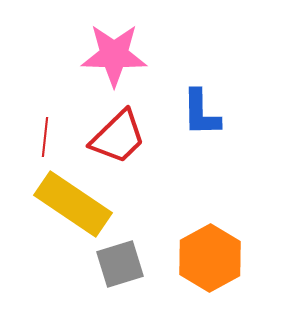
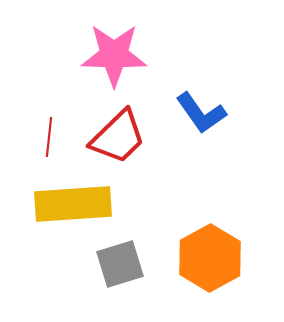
blue L-shape: rotated 34 degrees counterclockwise
red line: moved 4 px right
yellow rectangle: rotated 38 degrees counterclockwise
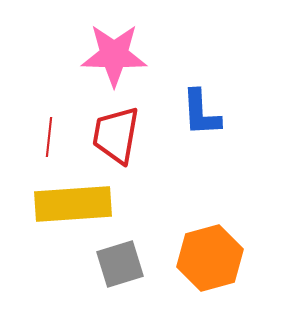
blue L-shape: rotated 32 degrees clockwise
red trapezoid: moved 2 px left, 2 px up; rotated 144 degrees clockwise
orange hexagon: rotated 14 degrees clockwise
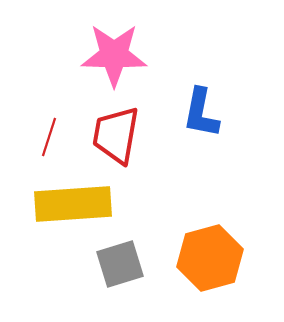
blue L-shape: rotated 14 degrees clockwise
red line: rotated 12 degrees clockwise
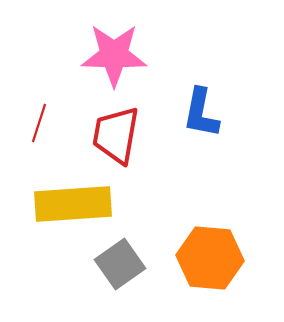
red line: moved 10 px left, 14 px up
orange hexagon: rotated 20 degrees clockwise
gray square: rotated 18 degrees counterclockwise
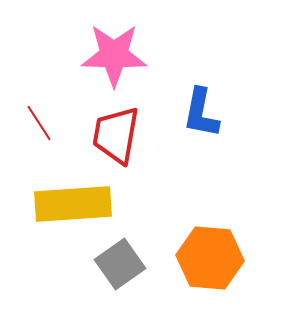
red line: rotated 51 degrees counterclockwise
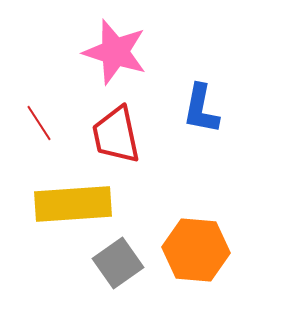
pink star: moved 1 px right, 3 px up; rotated 16 degrees clockwise
blue L-shape: moved 4 px up
red trapezoid: rotated 22 degrees counterclockwise
orange hexagon: moved 14 px left, 8 px up
gray square: moved 2 px left, 1 px up
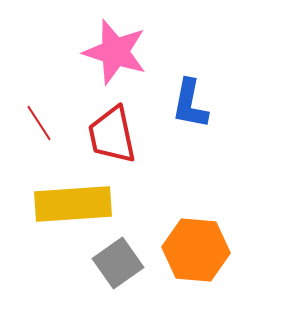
blue L-shape: moved 11 px left, 5 px up
red trapezoid: moved 4 px left
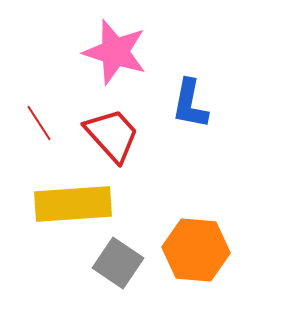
red trapezoid: rotated 150 degrees clockwise
gray square: rotated 21 degrees counterclockwise
